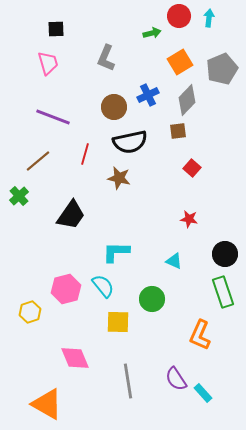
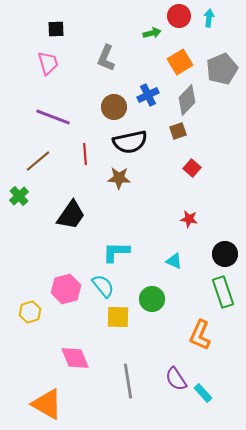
brown square: rotated 12 degrees counterclockwise
red line: rotated 20 degrees counterclockwise
brown star: rotated 10 degrees counterclockwise
yellow square: moved 5 px up
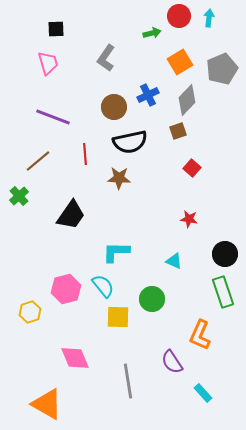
gray L-shape: rotated 12 degrees clockwise
purple semicircle: moved 4 px left, 17 px up
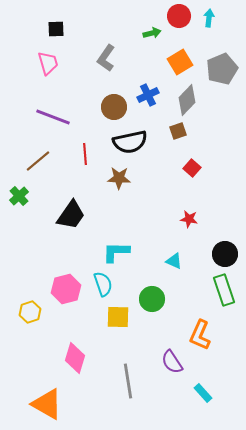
cyan semicircle: moved 2 px up; rotated 20 degrees clockwise
green rectangle: moved 1 px right, 2 px up
pink diamond: rotated 40 degrees clockwise
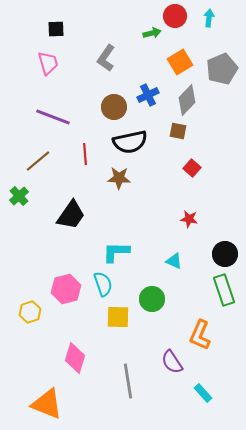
red circle: moved 4 px left
brown square: rotated 30 degrees clockwise
orange triangle: rotated 8 degrees counterclockwise
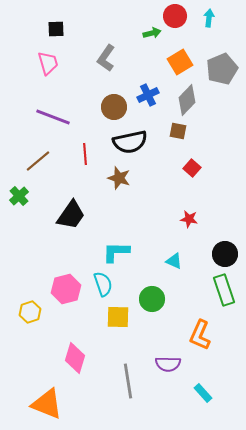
brown star: rotated 15 degrees clockwise
purple semicircle: moved 4 px left, 2 px down; rotated 55 degrees counterclockwise
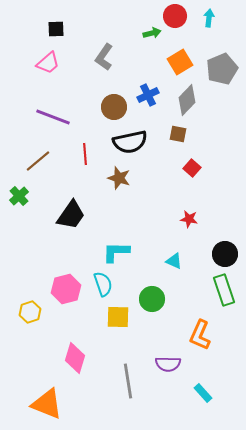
gray L-shape: moved 2 px left, 1 px up
pink trapezoid: rotated 65 degrees clockwise
brown square: moved 3 px down
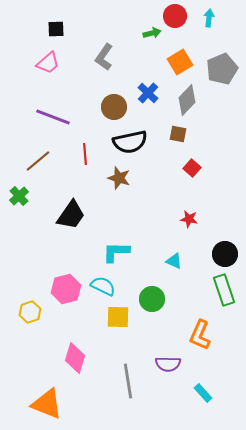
blue cross: moved 2 px up; rotated 20 degrees counterclockwise
cyan semicircle: moved 2 px down; rotated 45 degrees counterclockwise
